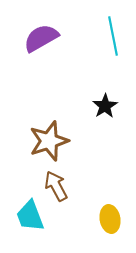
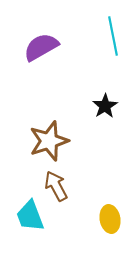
purple semicircle: moved 9 px down
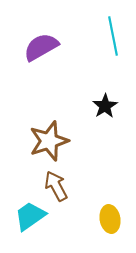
cyan trapezoid: rotated 76 degrees clockwise
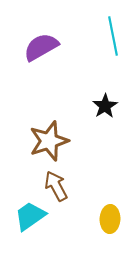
yellow ellipse: rotated 12 degrees clockwise
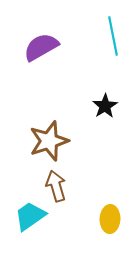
brown arrow: rotated 12 degrees clockwise
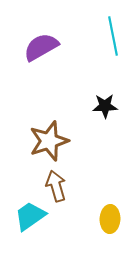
black star: rotated 30 degrees clockwise
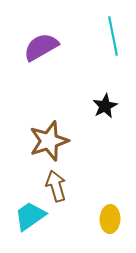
black star: rotated 25 degrees counterclockwise
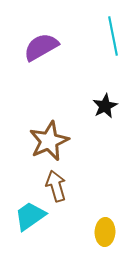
brown star: rotated 6 degrees counterclockwise
yellow ellipse: moved 5 px left, 13 px down
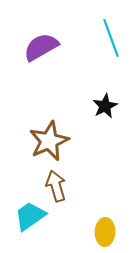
cyan line: moved 2 px left, 2 px down; rotated 9 degrees counterclockwise
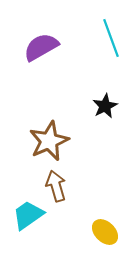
cyan trapezoid: moved 2 px left, 1 px up
yellow ellipse: rotated 48 degrees counterclockwise
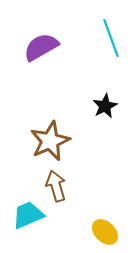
brown star: moved 1 px right
cyan trapezoid: rotated 12 degrees clockwise
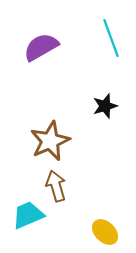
black star: rotated 10 degrees clockwise
